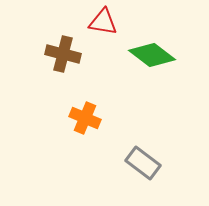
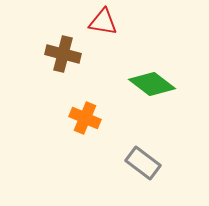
green diamond: moved 29 px down
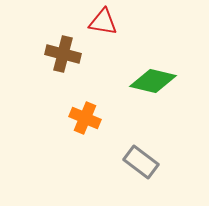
green diamond: moved 1 px right, 3 px up; rotated 24 degrees counterclockwise
gray rectangle: moved 2 px left, 1 px up
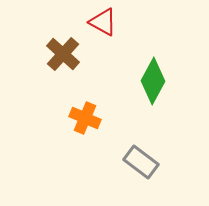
red triangle: rotated 20 degrees clockwise
brown cross: rotated 28 degrees clockwise
green diamond: rotated 75 degrees counterclockwise
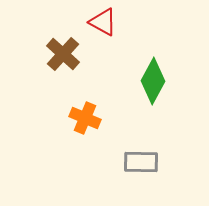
gray rectangle: rotated 36 degrees counterclockwise
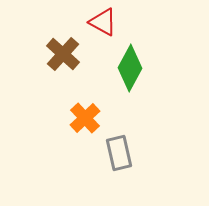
green diamond: moved 23 px left, 13 px up
orange cross: rotated 24 degrees clockwise
gray rectangle: moved 22 px left, 9 px up; rotated 76 degrees clockwise
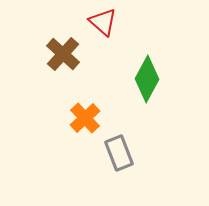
red triangle: rotated 12 degrees clockwise
green diamond: moved 17 px right, 11 px down
gray rectangle: rotated 8 degrees counterclockwise
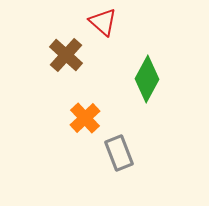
brown cross: moved 3 px right, 1 px down
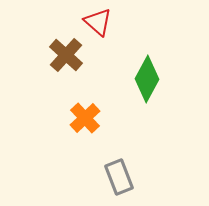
red triangle: moved 5 px left
gray rectangle: moved 24 px down
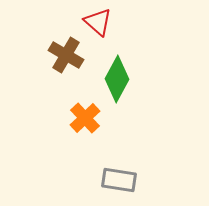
brown cross: rotated 12 degrees counterclockwise
green diamond: moved 30 px left
gray rectangle: moved 3 px down; rotated 60 degrees counterclockwise
